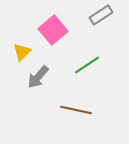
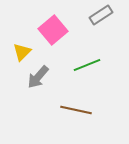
green line: rotated 12 degrees clockwise
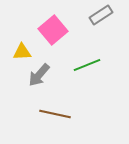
yellow triangle: rotated 42 degrees clockwise
gray arrow: moved 1 px right, 2 px up
brown line: moved 21 px left, 4 px down
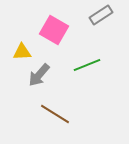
pink square: moved 1 px right; rotated 20 degrees counterclockwise
brown line: rotated 20 degrees clockwise
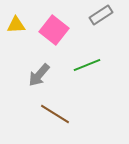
pink square: rotated 8 degrees clockwise
yellow triangle: moved 6 px left, 27 px up
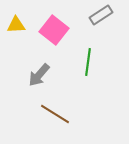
green line: moved 1 px right, 3 px up; rotated 60 degrees counterclockwise
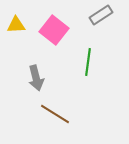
gray arrow: moved 3 px left, 3 px down; rotated 55 degrees counterclockwise
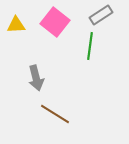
pink square: moved 1 px right, 8 px up
green line: moved 2 px right, 16 px up
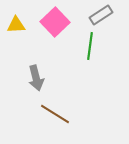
pink square: rotated 8 degrees clockwise
